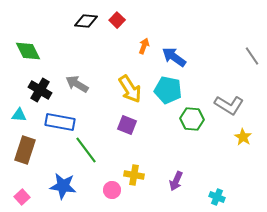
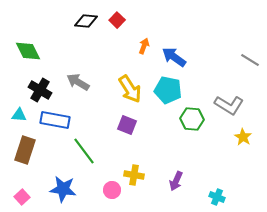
gray line: moved 2 px left, 4 px down; rotated 24 degrees counterclockwise
gray arrow: moved 1 px right, 2 px up
blue rectangle: moved 5 px left, 2 px up
green line: moved 2 px left, 1 px down
blue star: moved 3 px down
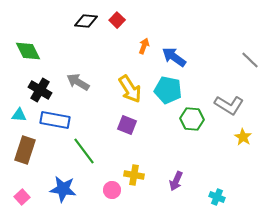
gray line: rotated 12 degrees clockwise
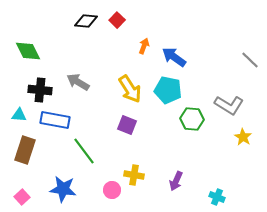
black cross: rotated 25 degrees counterclockwise
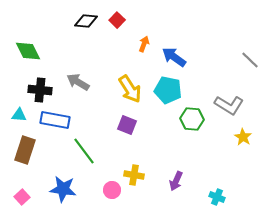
orange arrow: moved 2 px up
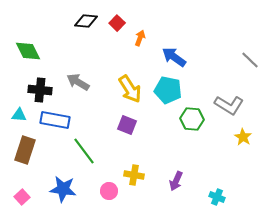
red square: moved 3 px down
orange arrow: moved 4 px left, 6 px up
pink circle: moved 3 px left, 1 px down
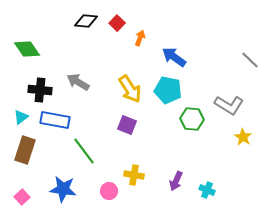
green diamond: moved 1 px left, 2 px up; rotated 8 degrees counterclockwise
cyan triangle: moved 2 px right, 2 px down; rotated 42 degrees counterclockwise
cyan cross: moved 10 px left, 7 px up
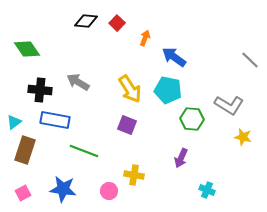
orange arrow: moved 5 px right
cyan triangle: moved 7 px left, 5 px down
yellow star: rotated 18 degrees counterclockwise
green line: rotated 32 degrees counterclockwise
purple arrow: moved 5 px right, 23 px up
pink square: moved 1 px right, 4 px up; rotated 14 degrees clockwise
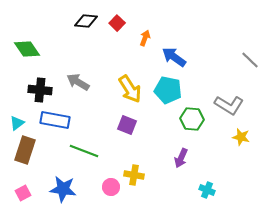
cyan triangle: moved 3 px right, 1 px down
yellow star: moved 2 px left
pink circle: moved 2 px right, 4 px up
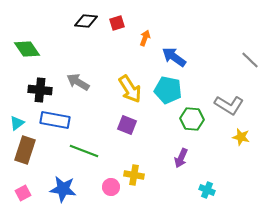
red square: rotated 28 degrees clockwise
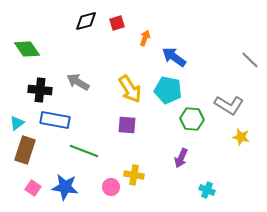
black diamond: rotated 20 degrees counterclockwise
purple square: rotated 18 degrees counterclockwise
blue star: moved 2 px right, 2 px up
pink square: moved 10 px right, 5 px up; rotated 28 degrees counterclockwise
